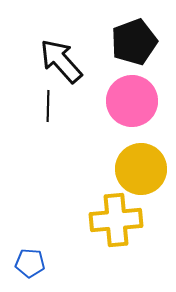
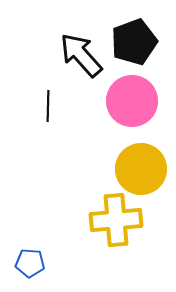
black arrow: moved 20 px right, 6 px up
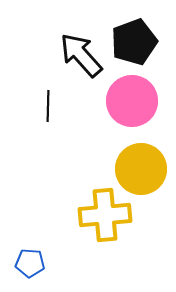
yellow cross: moved 11 px left, 5 px up
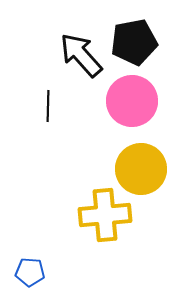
black pentagon: rotated 9 degrees clockwise
blue pentagon: moved 9 px down
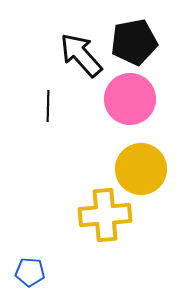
pink circle: moved 2 px left, 2 px up
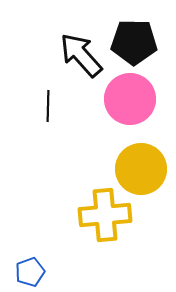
black pentagon: rotated 12 degrees clockwise
blue pentagon: rotated 24 degrees counterclockwise
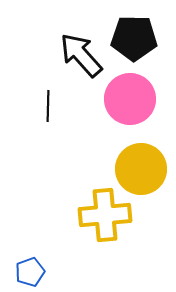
black pentagon: moved 4 px up
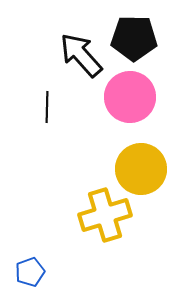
pink circle: moved 2 px up
black line: moved 1 px left, 1 px down
yellow cross: rotated 12 degrees counterclockwise
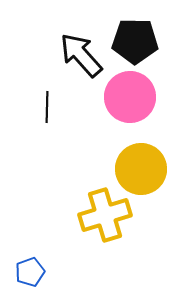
black pentagon: moved 1 px right, 3 px down
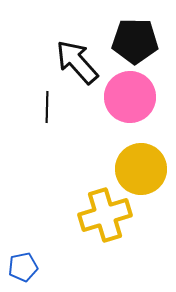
black arrow: moved 4 px left, 7 px down
blue pentagon: moved 7 px left, 5 px up; rotated 8 degrees clockwise
